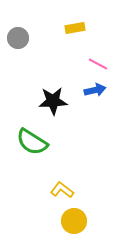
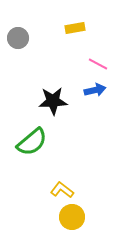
green semicircle: rotated 72 degrees counterclockwise
yellow circle: moved 2 px left, 4 px up
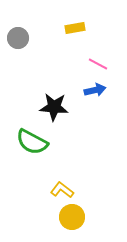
black star: moved 1 px right, 6 px down; rotated 8 degrees clockwise
green semicircle: rotated 68 degrees clockwise
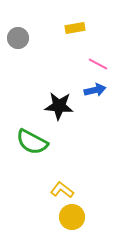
black star: moved 5 px right, 1 px up
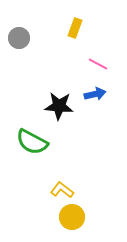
yellow rectangle: rotated 60 degrees counterclockwise
gray circle: moved 1 px right
blue arrow: moved 4 px down
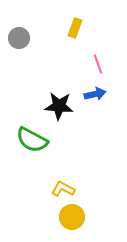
pink line: rotated 42 degrees clockwise
green semicircle: moved 2 px up
yellow L-shape: moved 1 px right, 1 px up; rotated 10 degrees counterclockwise
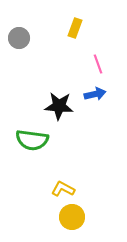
green semicircle: rotated 20 degrees counterclockwise
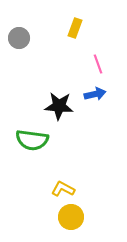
yellow circle: moved 1 px left
